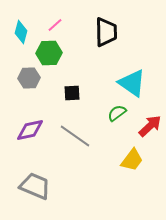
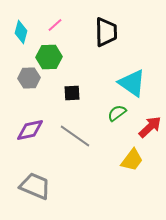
green hexagon: moved 4 px down
red arrow: moved 1 px down
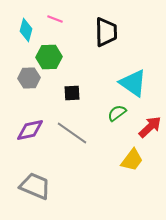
pink line: moved 6 px up; rotated 63 degrees clockwise
cyan diamond: moved 5 px right, 2 px up
cyan triangle: moved 1 px right
gray line: moved 3 px left, 3 px up
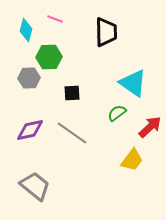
gray trapezoid: rotated 16 degrees clockwise
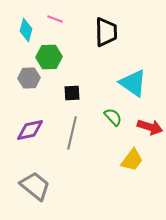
green semicircle: moved 4 px left, 4 px down; rotated 84 degrees clockwise
red arrow: rotated 60 degrees clockwise
gray line: rotated 68 degrees clockwise
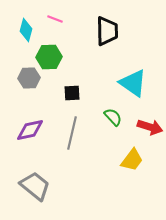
black trapezoid: moved 1 px right, 1 px up
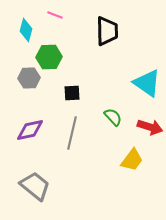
pink line: moved 4 px up
cyan triangle: moved 14 px right
